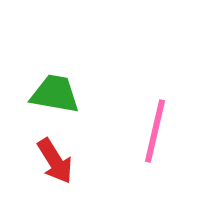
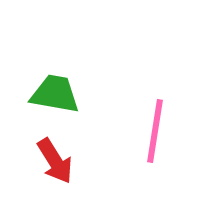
pink line: rotated 4 degrees counterclockwise
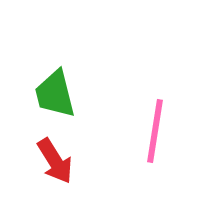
green trapezoid: rotated 114 degrees counterclockwise
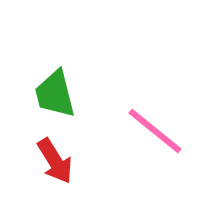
pink line: rotated 60 degrees counterclockwise
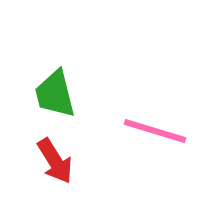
pink line: rotated 22 degrees counterclockwise
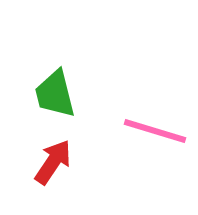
red arrow: moved 2 px left, 1 px down; rotated 114 degrees counterclockwise
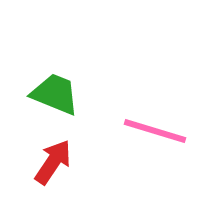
green trapezoid: rotated 126 degrees clockwise
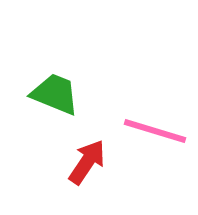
red arrow: moved 34 px right
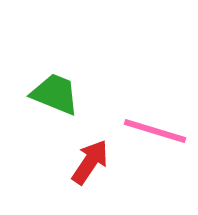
red arrow: moved 3 px right
